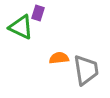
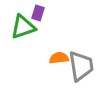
green triangle: moved 2 px right; rotated 44 degrees counterclockwise
gray trapezoid: moved 5 px left, 4 px up
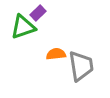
purple rectangle: rotated 28 degrees clockwise
orange semicircle: moved 3 px left, 4 px up
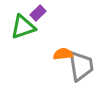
orange semicircle: moved 7 px right
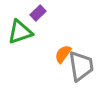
green triangle: moved 3 px left, 5 px down
orange semicircle: rotated 48 degrees counterclockwise
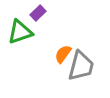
gray trapezoid: rotated 24 degrees clockwise
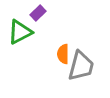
green triangle: rotated 8 degrees counterclockwise
orange semicircle: rotated 36 degrees counterclockwise
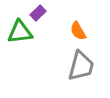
green triangle: rotated 20 degrees clockwise
orange semicircle: moved 15 px right, 23 px up; rotated 30 degrees counterclockwise
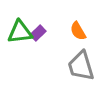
purple rectangle: moved 20 px down
gray trapezoid: rotated 148 degrees clockwise
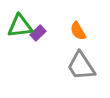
green triangle: moved 6 px up
gray trapezoid: rotated 16 degrees counterclockwise
